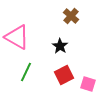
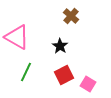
pink square: rotated 14 degrees clockwise
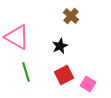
black star: rotated 14 degrees clockwise
green line: rotated 42 degrees counterclockwise
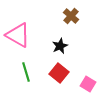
pink triangle: moved 1 px right, 2 px up
red square: moved 5 px left, 2 px up; rotated 24 degrees counterclockwise
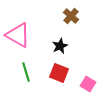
red square: rotated 18 degrees counterclockwise
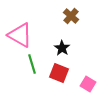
pink triangle: moved 2 px right
black star: moved 2 px right, 2 px down; rotated 14 degrees counterclockwise
green line: moved 6 px right, 8 px up
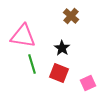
pink triangle: moved 3 px right, 1 px down; rotated 20 degrees counterclockwise
pink square: moved 1 px up; rotated 35 degrees clockwise
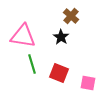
black star: moved 1 px left, 11 px up
pink square: rotated 35 degrees clockwise
